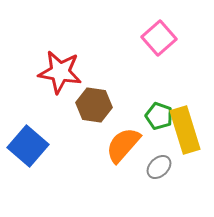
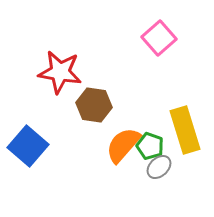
green pentagon: moved 9 px left, 30 px down
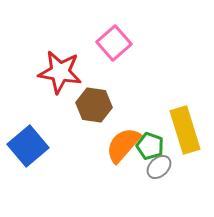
pink square: moved 45 px left, 5 px down
blue square: rotated 9 degrees clockwise
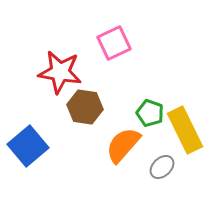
pink square: rotated 16 degrees clockwise
brown hexagon: moved 9 px left, 2 px down
yellow rectangle: rotated 9 degrees counterclockwise
green pentagon: moved 33 px up
gray ellipse: moved 3 px right
